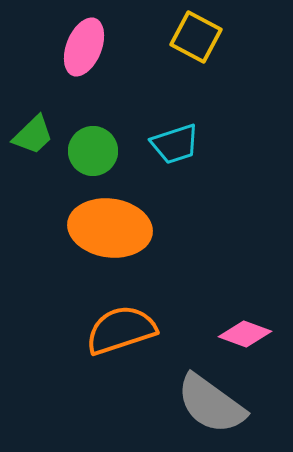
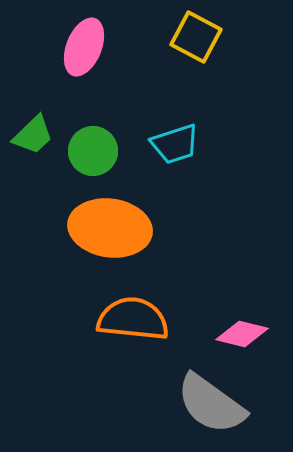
orange semicircle: moved 12 px right, 11 px up; rotated 24 degrees clockwise
pink diamond: moved 3 px left; rotated 6 degrees counterclockwise
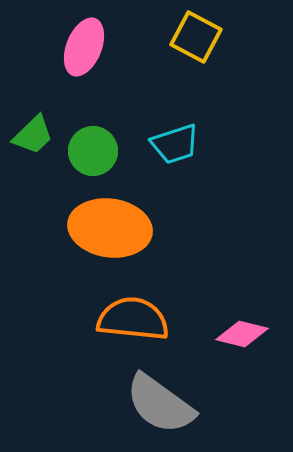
gray semicircle: moved 51 px left
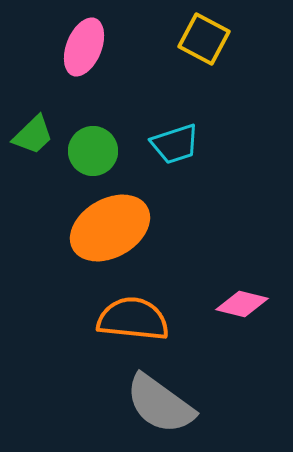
yellow square: moved 8 px right, 2 px down
orange ellipse: rotated 38 degrees counterclockwise
pink diamond: moved 30 px up
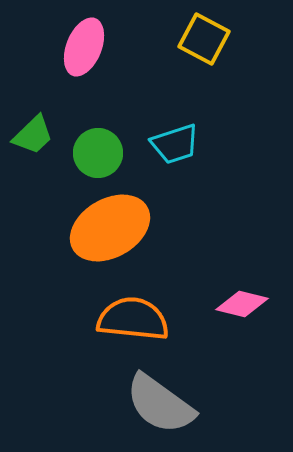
green circle: moved 5 px right, 2 px down
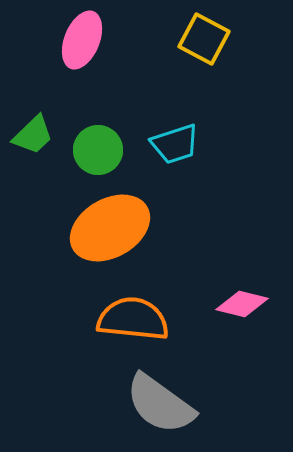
pink ellipse: moved 2 px left, 7 px up
green circle: moved 3 px up
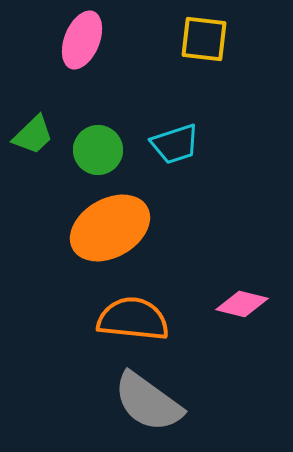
yellow square: rotated 21 degrees counterclockwise
gray semicircle: moved 12 px left, 2 px up
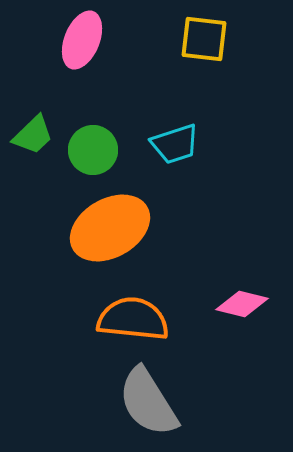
green circle: moved 5 px left
gray semicircle: rotated 22 degrees clockwise
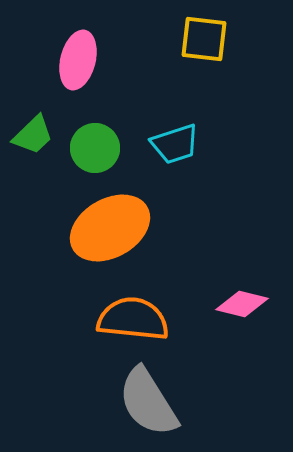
pink ellipse: moved 4 px left, 20 px down; rotated 8 degrees counterclockwise
green circle: moved 2 px right, 2 px up
